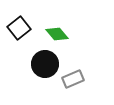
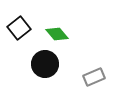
gray rectangle: moved 21 px right, 2 px up
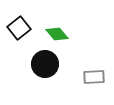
gray rectangle: rotated 20 degrees clockwise
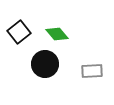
black square: moved 4 px down
gray rectangle: moved 2 px left, 6 px up
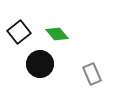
black circle: moved 5 px left
gray rectangle: moved 3 px down; rotated 70 degrees clockwise
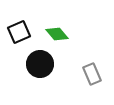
black square: rotated 15 degrees clockwise
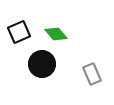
green diamond: moved 1 px left
black circle: moved 2 px right
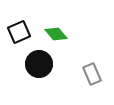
black circle: moved 3 px left
